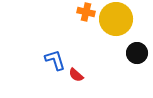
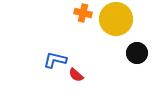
orange cross: moved 3 px left, 1 px down
blue L-shape: rotated 60 degrees counterclockwise
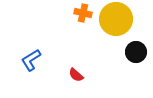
black circle: moved 1 px left, 1 px up
blue L-shape: moved 24 px left; rotated 45 degrees counterclockwise
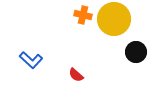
orange cross: moved 2 px down
yellow circle: moved 2 px left
blue L-shape: rotated 105 degrees counterclockwise
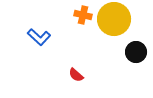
blue L-shape: moved 8 px right, 23 px up
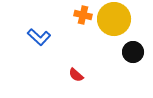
black circle: moved 3 px left
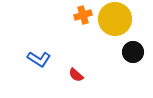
orange cross: rotated 30 degrees counterclockwise
yellow circle: moved 1 px right
blue L-shape: moved 22 px down; rotated 10 degrees counterclockwise
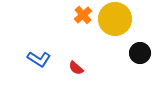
orange cross: rotated 24 degrees counterclockwise
black circle: moved 7 px right, 1 px down
red semicircle: moved 7 px up
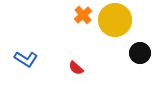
yellow circle: moved 1 px down
blue L-shape: moved 13 px left
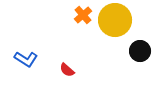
black circle: moved 2 px up
red semicircle: moved 9 px left, 2 px down
